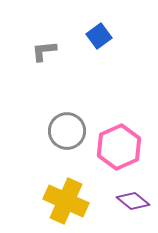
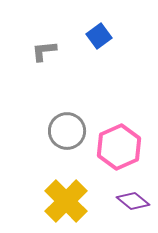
yellow cross: rotated 21 degrees clockwise
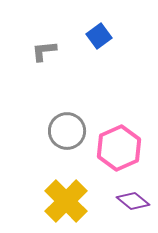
pink hexagon: moved 1 px down
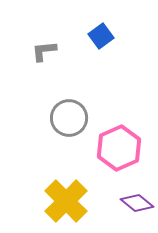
blue square: moved 2 px right
gray circle: moved 2 px right, 13 px up
purple diamond: moved 4 px right, 2 px down
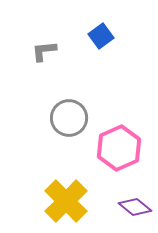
purple diamond: moved 2 px left, 4 px down
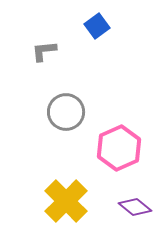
blue square: moved 4 px left, 10 px up
gray circle: moved 3 px left, 6 px up
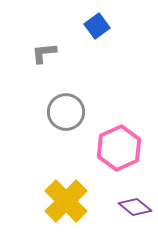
gray L-shape: moved 2 px down
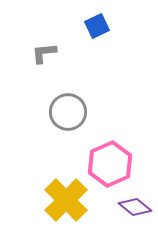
blue square: rotated 10 degrees clockwise
gray circle: moved 2 px right
pink hexagon: moved 9 px left, 16 px down
yellow cross: moved 1 px up
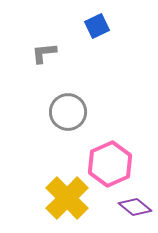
yellow cross: moved 1 px right, 2 px up
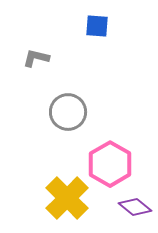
blue square: rotated 30 degrees clockwise
gray L-shape: moved 8 px left, 5 px down; rotated 20 degrees clockwise
pink hexagon: rotated 6 degrees counterclockwise
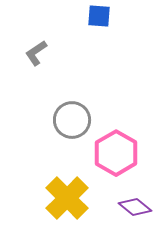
blue square: moved 2 px right, 10 px up
gray L-shape: moved 5 px up; rotated 48 degrees counterclockwise
gray circle: moved 4 px right, 8 px down
pink hexagon: moved 6 px right, 11 px up
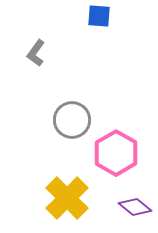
gray L-shape: rotated 20 degrees counterclockwise
